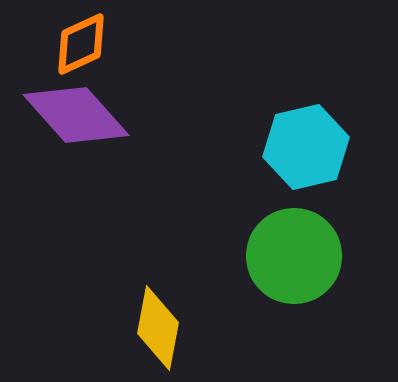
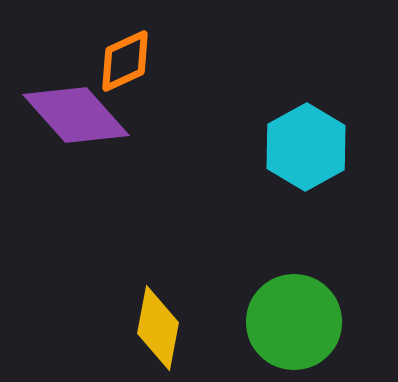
orange diamond: moved 44 px right, 17 px down
cyan hexagon: rotated 16 degrees counterclockwise
green circle: moved 66 px down
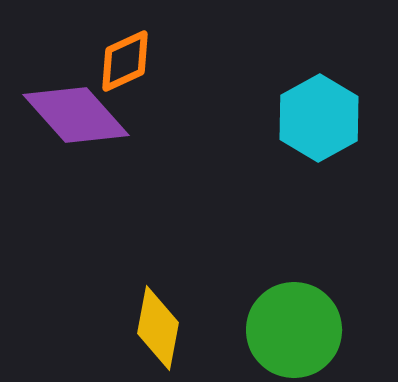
cyan hexagon: moved 13 px right, 29 px up
green circle: moved 8 px down
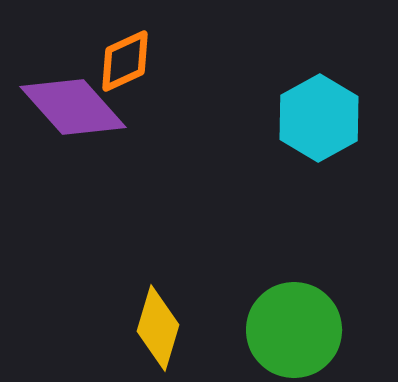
purple diamond: moved 3 px left, 8 px up
yellow diamond: rotated 6 degrees clockwise
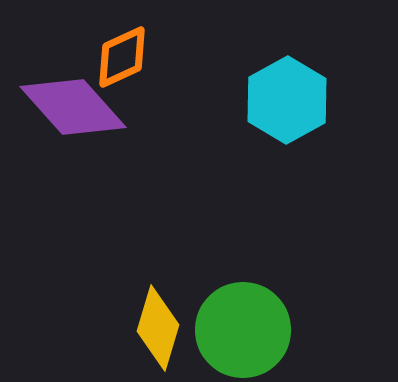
orange diamond: moved 3 px left, 4 px up
cyan hexagon: moved 32 px left, 18 px up
green circle: moved 51 px left
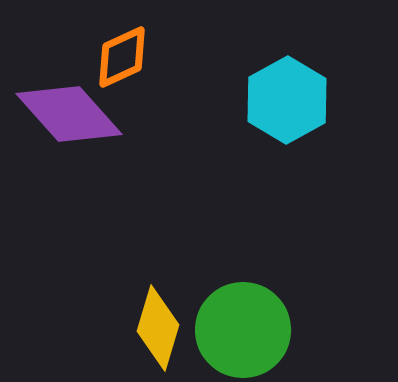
purple diamond: moved 4 px left, 7 px down
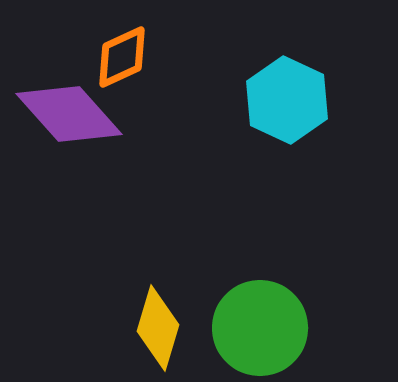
cyan hexagon: rotated 6 degrees counterclockwise
green circle: moved 17 px right, 2 px up
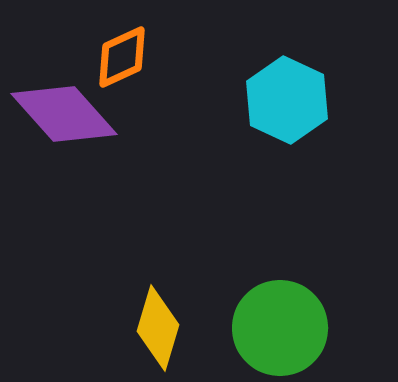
purple diamond: moved 5 px left
green circle: moved 20 px right
